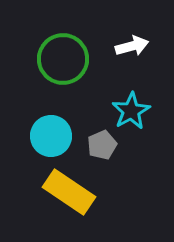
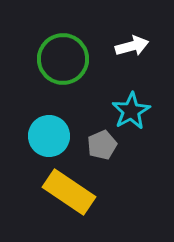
cyan circle: moved 2 px left
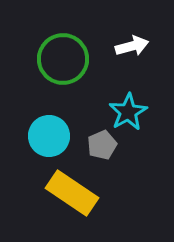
cyan star: moved 3 px left, 1 px down
yellow rectangle: moved 3 px right, 1 px down
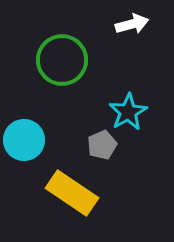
white arrow: moved 22 px up
green circle: moved 1 px left, 1 px down
cyan circle: moved 25 px left, 4 px down
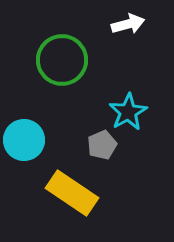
white arrow: moved 4 px left
